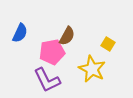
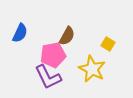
pink pentagon: moved 1 px right, 3 px down
purple L-shape: moved 1 px right, 3 px up
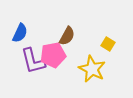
purple L-shape: moved 15 px left, 16 px up; rotated 12 degrees clockwise
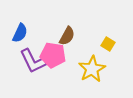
pink pentagon: rotated 20 degrees clockwise
purple L-shape: rotated 12 degrees counterclockwise
yellow star: rotated 16 degrees clockwise
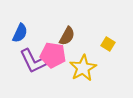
yellow star: moved 9 px left, 1 px up
